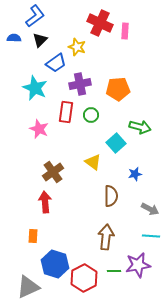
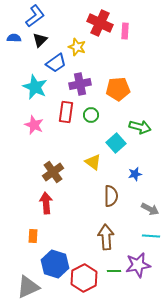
cyan star: moved 1 px up
pink star: moved 5 px left, 4 px up
red arrow: moved 1 px right, 1 px down
brown arrow: rotated 10 degrees counterclockwise
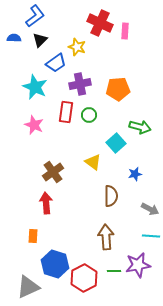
green circle: moved 2 px left
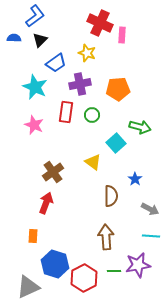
pink rectangle: moved 3 px left, 4 px down
yellow star: moved 10 px right, 6 px down
green circle: moved 3 px right
blue star: moved 5 px down; rotated 24 degrees counterclockwise
red arrow: rotated 25 degrees clockwise
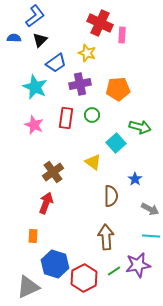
red rectangle: moved 6 px down
green line: rotated 32 degrees counterclockwise
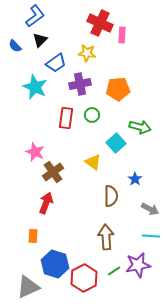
blue semicircle: moved 1 px right, 8 px down; rotated 136 degrees counterclockwise
yellow star: rotated 12 degrees counterclockwise
pink star: moved 1 px right, 27 px down
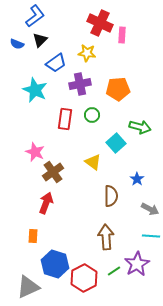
blue semicircle: moved 2 px right, 2 px up; rotated 24 degrees counterclockwise
cyan star: moved 3 px down
red rectangle: moved 1 px left, 1 px down
blue star: moved 2 px right
purple star: moved 1 px left, 1 px up; rotated 20 degrees counterclockwise
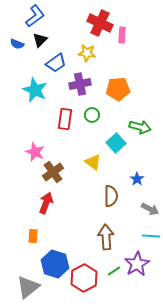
gray triangle: rotated 15 degrees counterclockwise
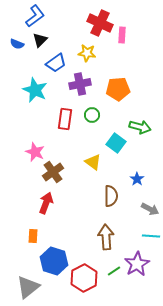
cyan square: rotated 12 degrees counterclockwise
blue hexagon: moved 1 px left, 3 px up
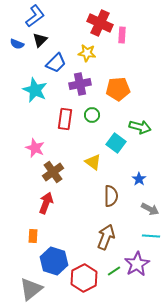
blue trapezoid: rotated 10 degrees counterclockwise
pink star: moved 4 px up
blue star: moved 2 px right
brown arrow: rotated 25 degrees clockwise
gray triangle: moved 3 px right, 2 px down
